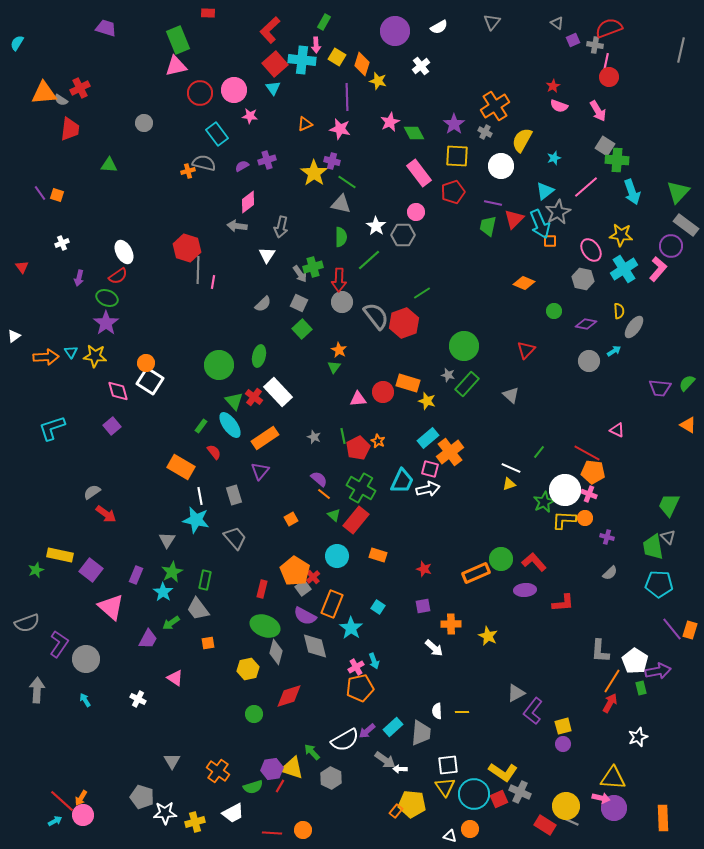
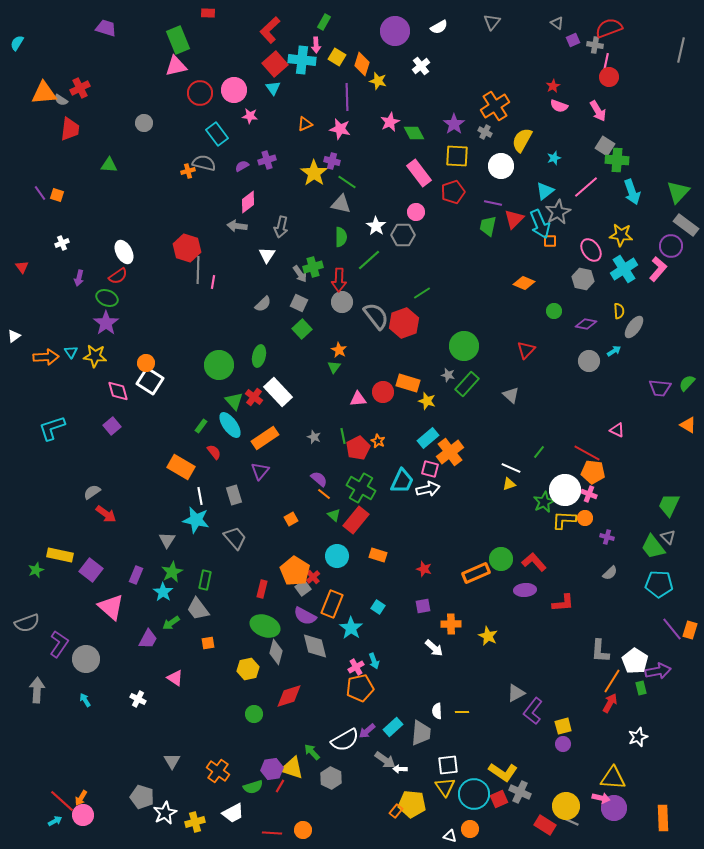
green trapezoid at (653, 547): rotated 28 degrees counterclockwise
white star at (165, 813): rotated 25 degrees counterclockwise
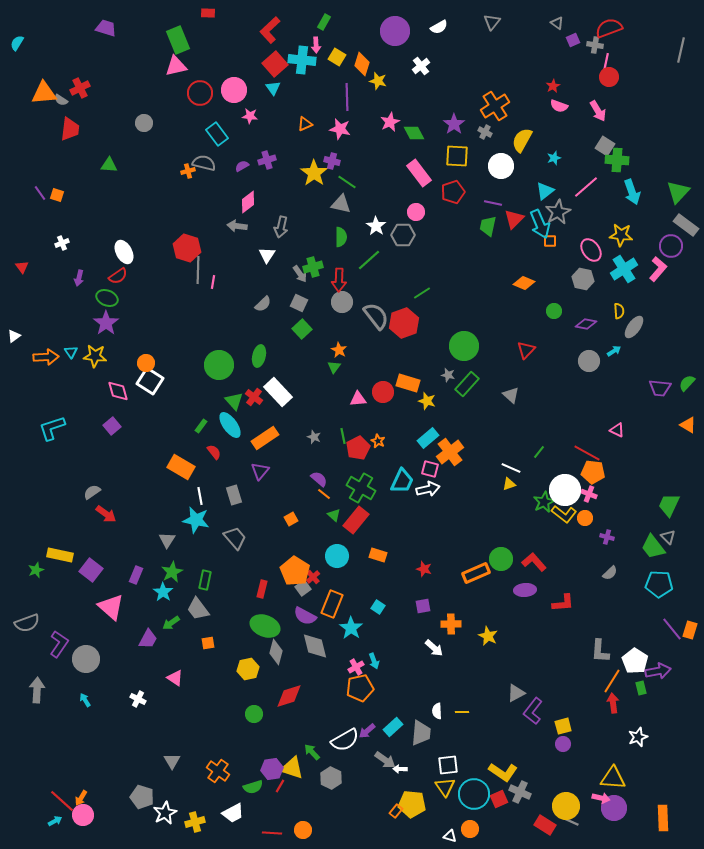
yellow L-shape at (564, 520): moved 6 px up; rotated 145 degrees counterclockwise
red arrow at (610, 703): moved 3 px right; rotated 36 degrees counterclockwise
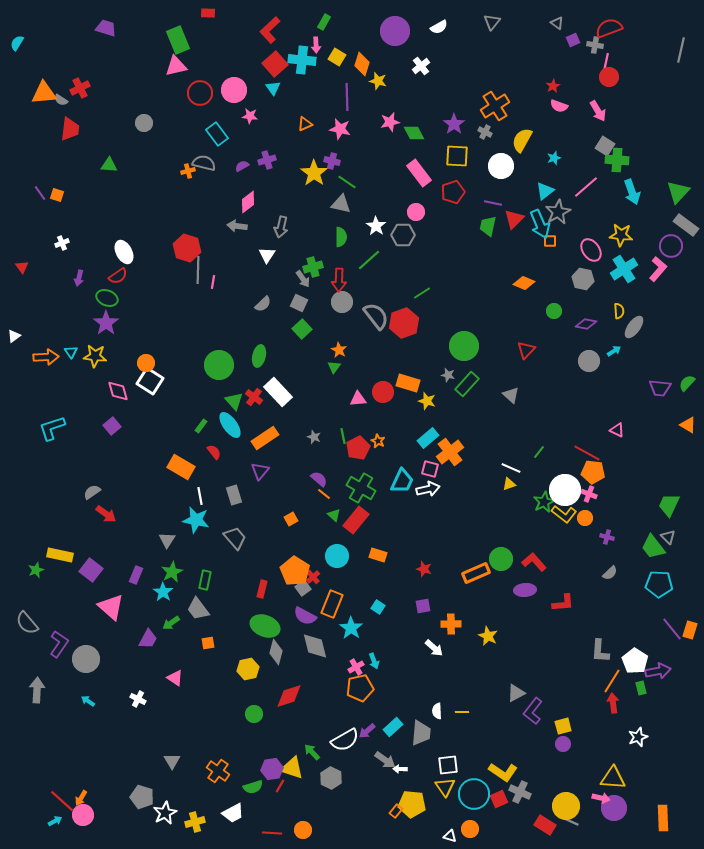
pink star at (390, 122): rotated 12 degrees clockwise
gray arrow at (300, 274): moved 3 px right, 5 px down
gray semicircle at (27, 623): rotated 70 degrees clockwise
cyan arrow at (85, 700): moved 3 px right, 1 px down; rotated 24 degrees counterclockwise
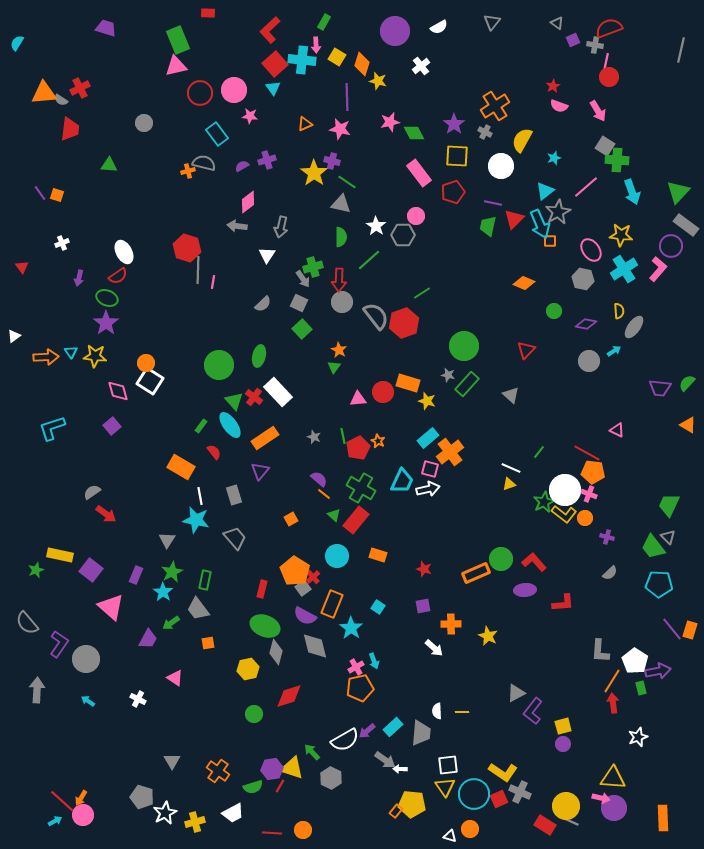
pink circle at (416, 212): moved 4 px down
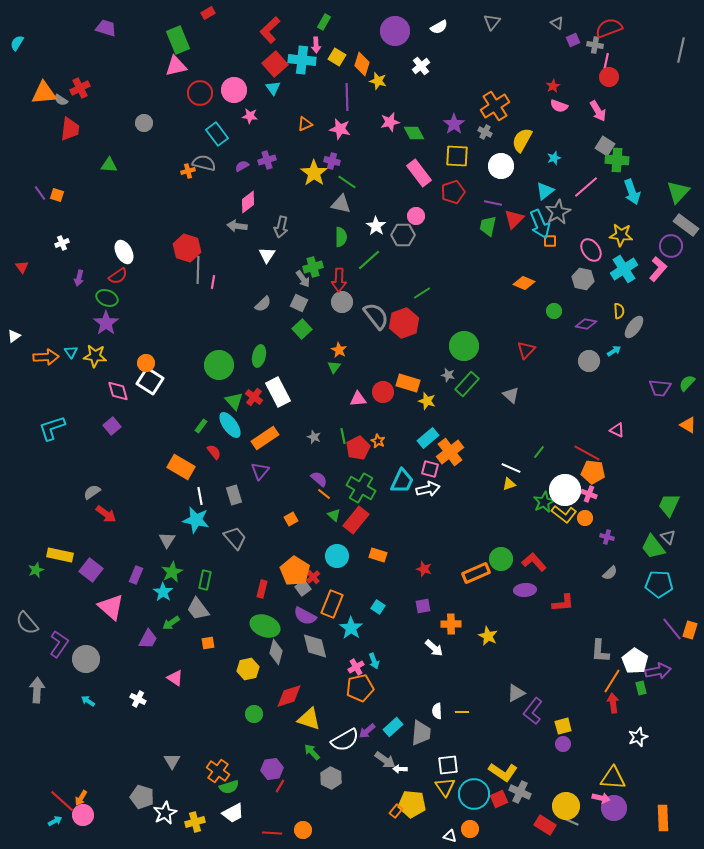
red rectangle at (208, 13): rotated 32 degrees counterclockwise
white rectangle at (278, 392): rotated 16 degrees clockwise
yellow triangle at (292, 768): moved 17 px right, 49 px up
green semicircle at (253, 787): moved 24 px left
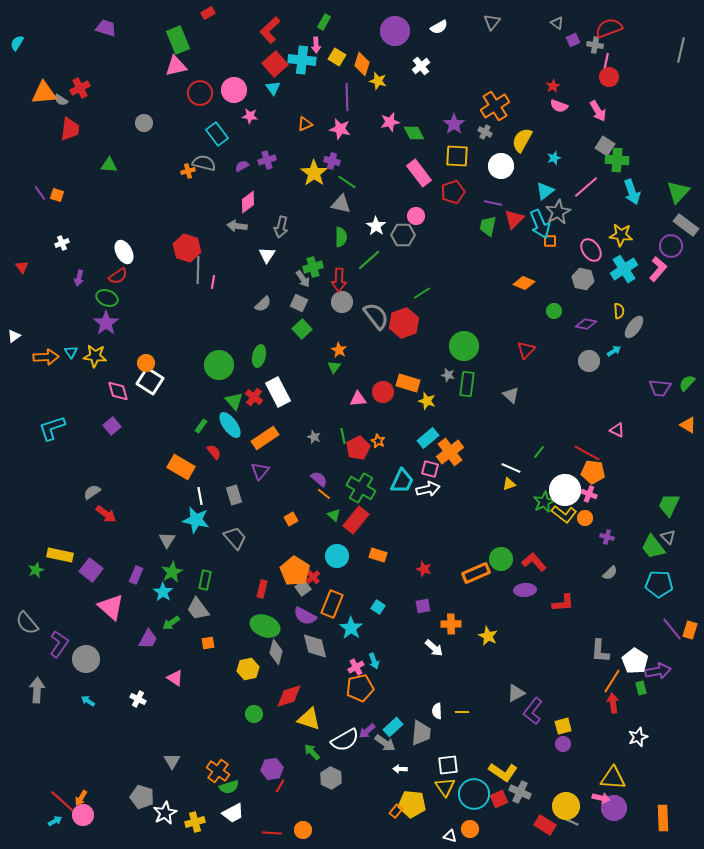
green rectangle at (467, 384): rotated 35 degrees counterclockwise
gray arrow at (385, 760): moved 17 px up
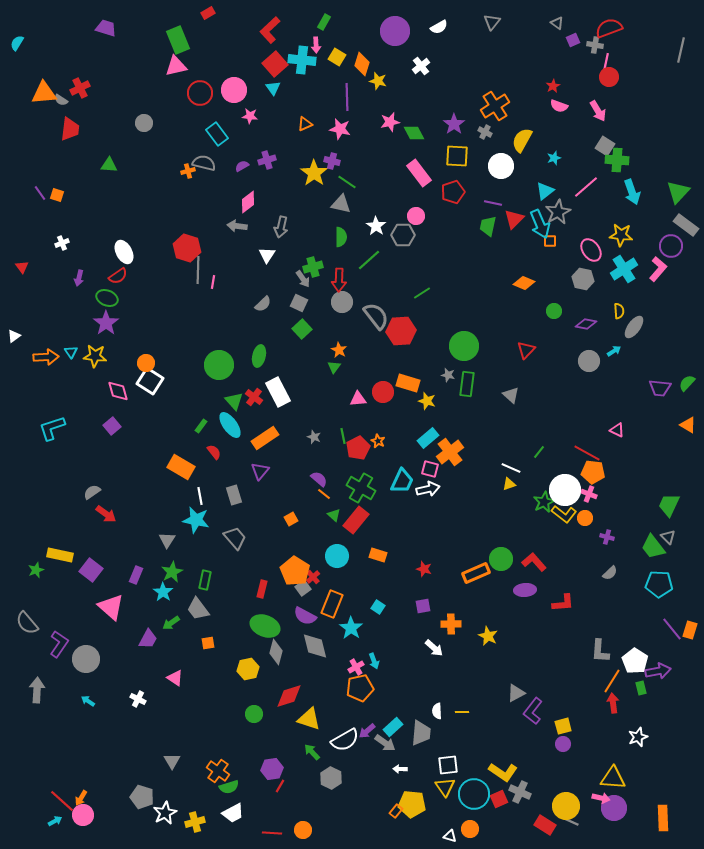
red hexagon at (404, 323): moved 3 px left, 8 px down; rotated 16 degrees clockwise
